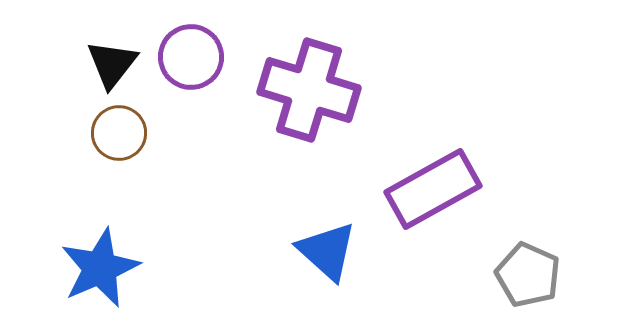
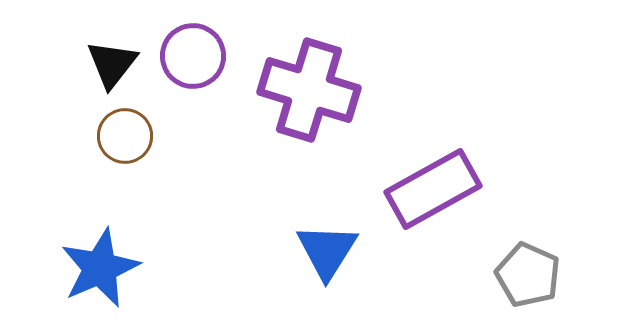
purple circle: moved 2 px right, 1 px up
brown circle: moved 6 px right, 3 px down
blue triangle: rotated 20 degrees clockwise
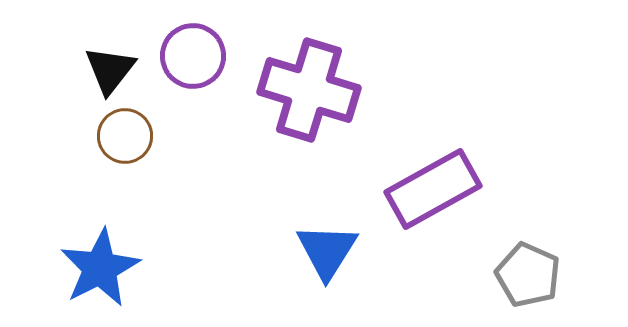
black triangle: moved 2 px left, 6 px down
blue star: rotated 4 degrees counterclockwise
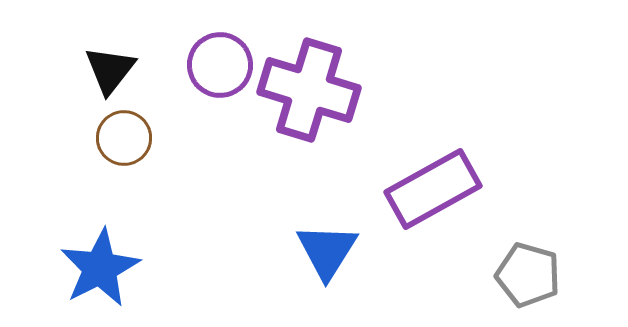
purple circle: moved 27 px right, 9 px down
brown circle: moved 1 px left, 2 px down
gray pentagon: rotated 8 degrees counterclockwise
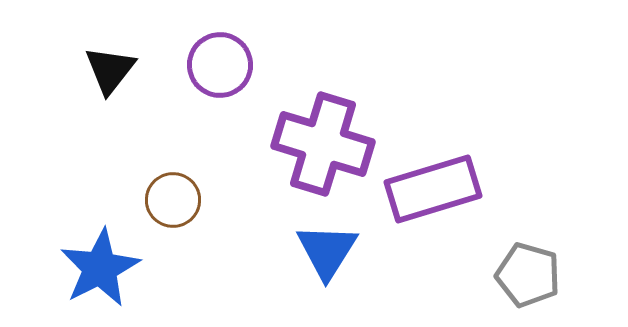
purple cross: moved 14 px right, 54 px down
brown circle: moved 49 px right, 62 px down
purple rectangle: rotated 12 degrees clockwise
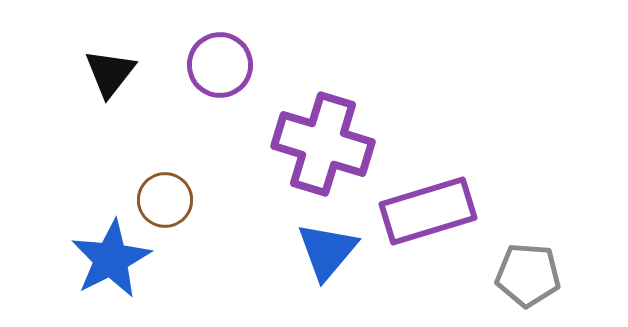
black triangle: moved 3 px down
purple rectangle: moved 5 px left, 22 px down
brown circle: moved 8 px left
blue triangle: rotated 8 degrees clockwise
blue star: moved 11 px right, 9 px up
gray pentagon: rotated 12 degrees counterclockwise
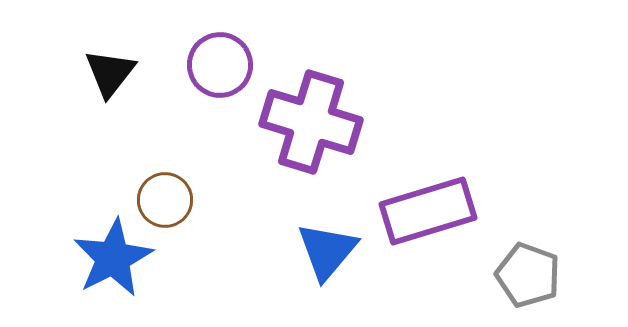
purple cross: moved 12 px left, 22 px up
blue star: moved 2 px right, 1 px up
gray pentagon: rotated 16 degrees clockwise
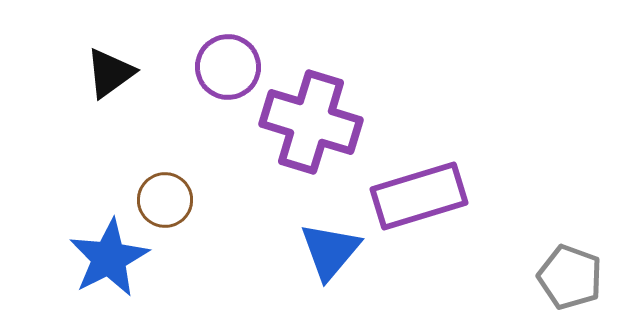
purple circle: moved 8 px right, 2 px down
black triangle: rotated 16 degrees clockwise
purple rectangle: moved 9 px left, 15 px up
blue triangle: moved 3 px right
blue star: moved 4 px left
gray pentagon: moved 42 px right, 2 px down
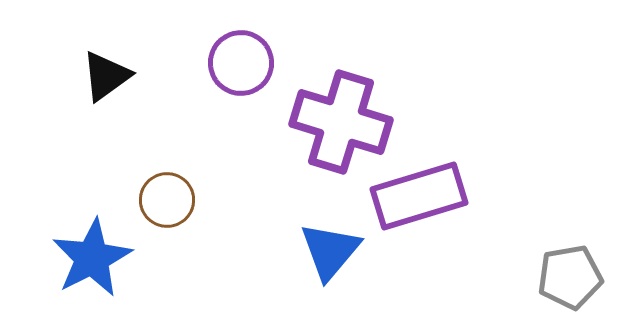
purple circle: moved 13 px right, 4 px up
black triangle: moved 4 px left, 3 px down
purple cross: moved 30 px right
brown circle: moved 2 px right
blue star: moved 17 px left
gray pentagon: rotated 30 degrees counterclockwise
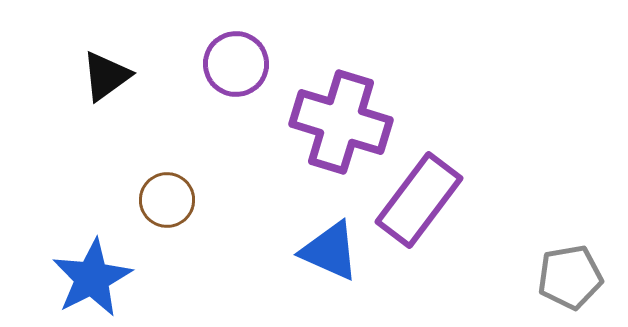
purple circle: moved 5 px left, 1 px down
purple rectangle: moved 4 px down; rotated 36 degrees counterclockwise
blue triangle: rotated 46 degrees counterclockwise
blue star: moved 20 px down
